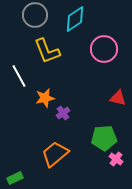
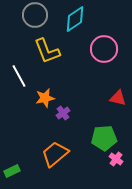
green rectangle: moved 3 px left, 7 px up
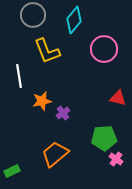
gray circle: moved 2 px left
cyan diamond: moved 1 px left, 1 px down; rotated 16 degrees counterclockwise
white line: rotated 20 degrees clockwise
orange star: moved 3 px left, 3 px down
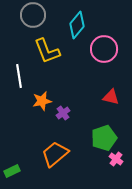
cyan diamond: moved 3 px right, 5 px down
red triangle: moved 7 px left, 1 px up
green pentagon: rotated 15 degrees counterclockwise
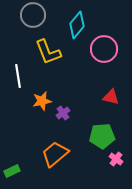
yellow L-shape: moved 1 px right, 1 px down
white line: moved 1 px left
green pentagon: moved 2 px left, 2 px up; rotated 15 degrees clockwise
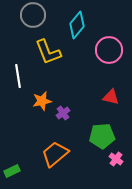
pink circle: moved 5 px right, 1 px down
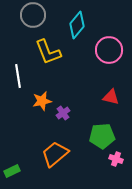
pink cross: rotated 16 degrees counterclockwise
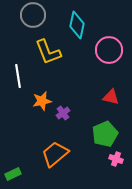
cyan diamond: rotated 28 degrees counterclockwise
green pentagon: moved 3 px right, 2 px up; rotated 20 degrees counterclockwise
green rectangle: moved 1 px right, 3 px down
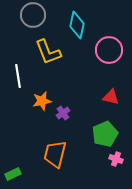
orange trapezoid: rotated 36 degrees counterclockwise
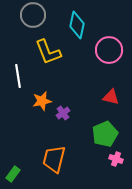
orange trapezoid: moved 1 px left, 5 px down
green rectangle: rotated 28 degrees counterclockwise
